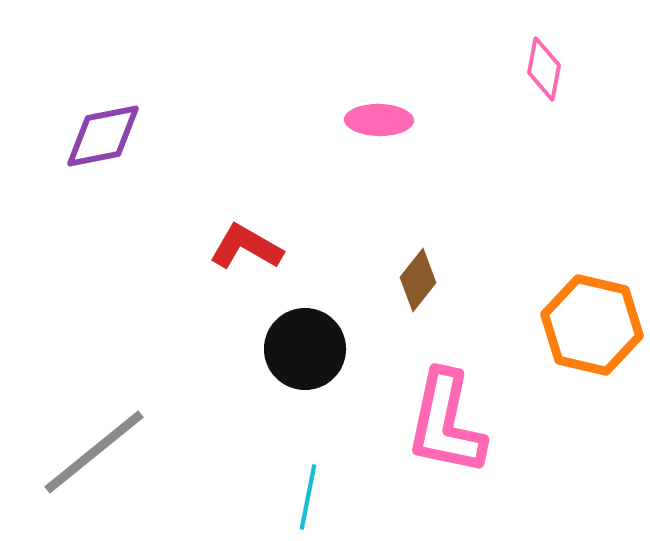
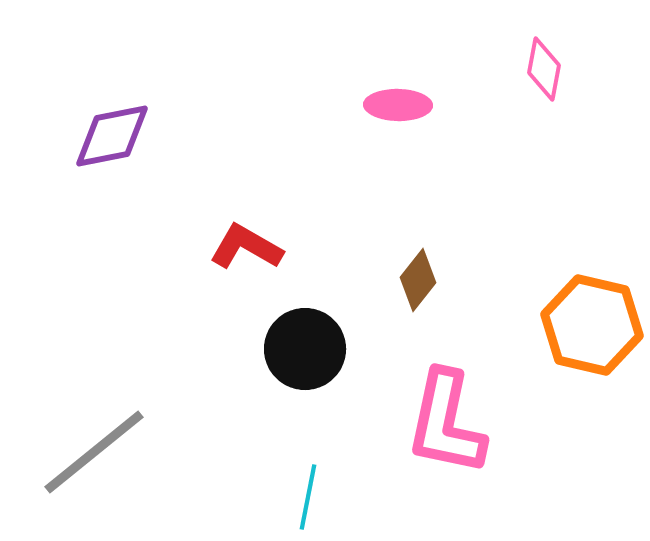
pink ellipse: moved 19 px right, 15 px up
purple diamond: moved 9 px right
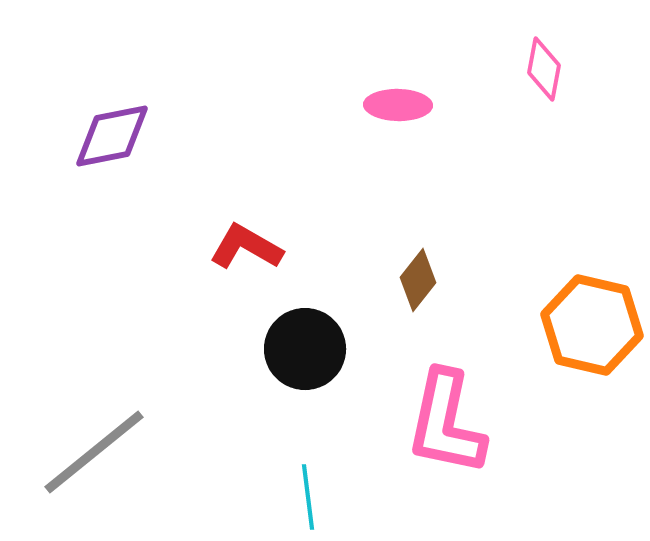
cyan line: rotated 18 degrees counterclockwise
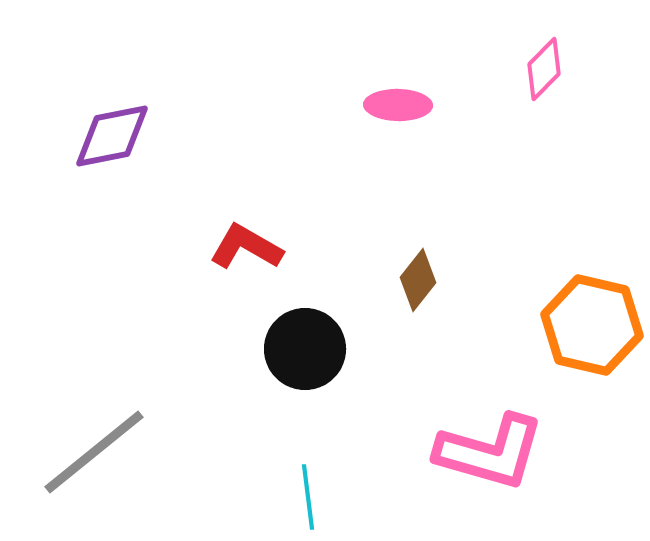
pink diamond: rotated 34 degrees clockwise
pink L-shape: moved 44 px right, 29 px down; rotated 86 degrees counterclockwise
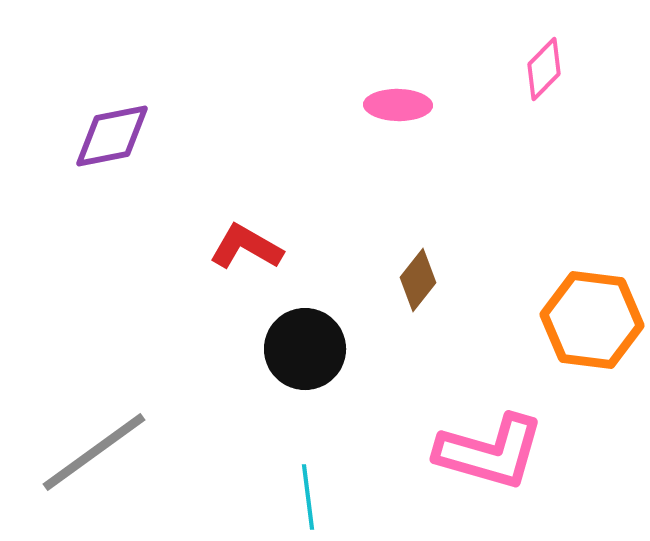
orange hexagon: moved 5 px up; rotated 6 degrees counterclockwise
gray line: rotated 3 degrees clockwise
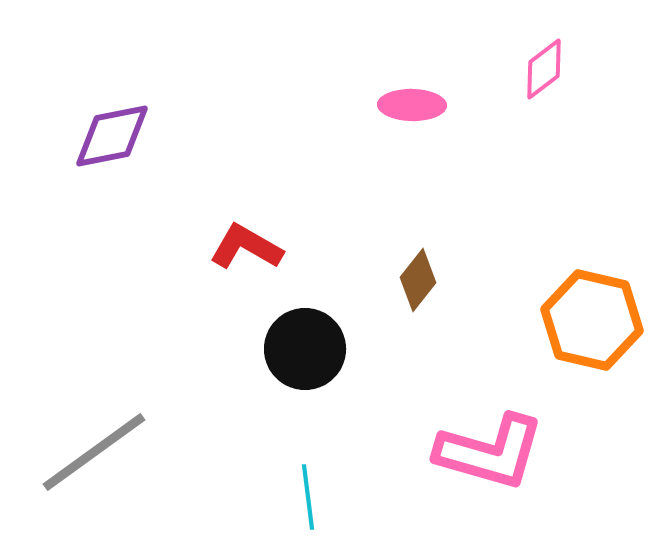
pink diamond: rotated 8 degrees clockwise
pink ellipse: moved 14 px right
orange hexagon: rotated 6 degrees clockwise
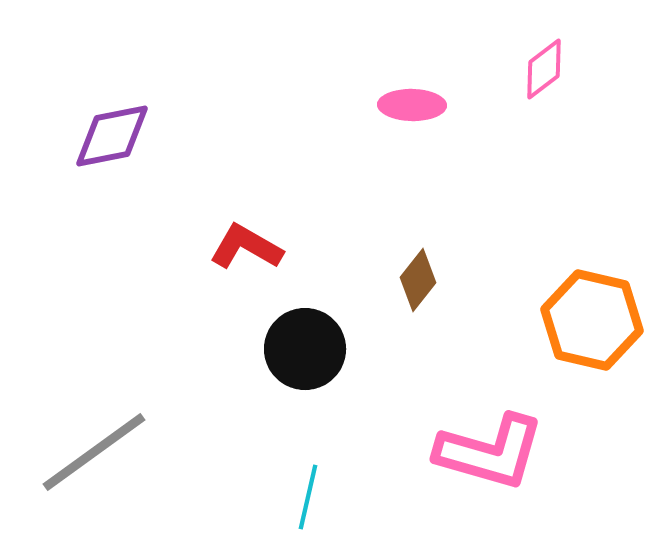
cyan line: rotated 20 degrees clockwise
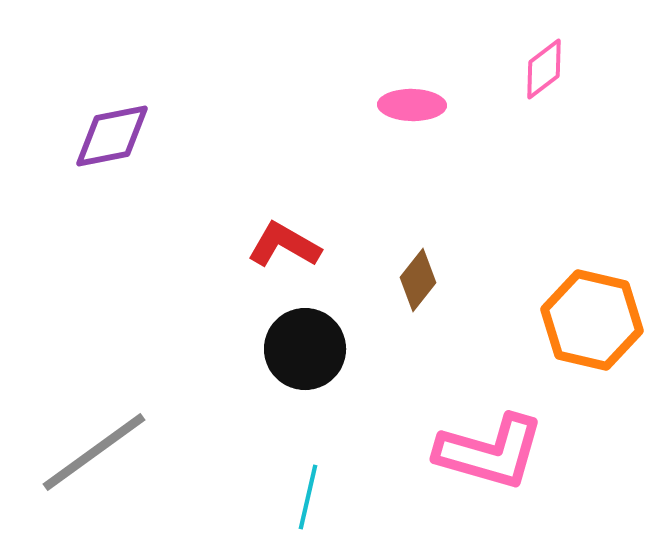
red L-shape: moved 38 px right, 2 px up
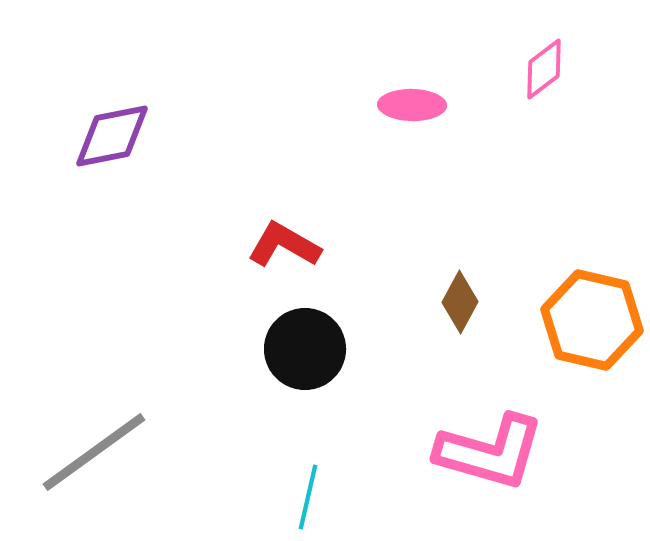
brown diamond: moved 42 px right, 22 px down; rotated 10 degrees counterclockwise
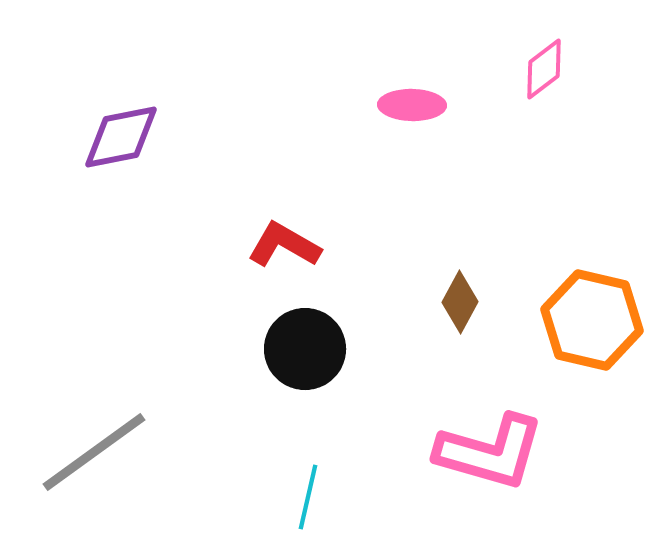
purple diamond: moved 9 px right, 1 px down
